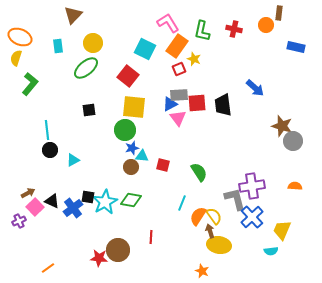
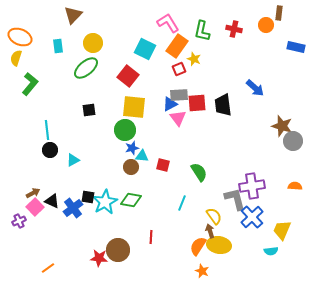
brown arrow at (28, 193): moved 5 px right
orange semicircle at (198, 216): moved 30 px down
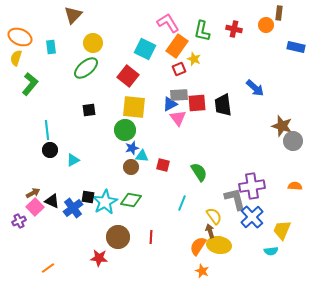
cyan rectangle at (58, 46): moved 7 px left, 1 px down
brown circle at (118, 250): moved 13 px up
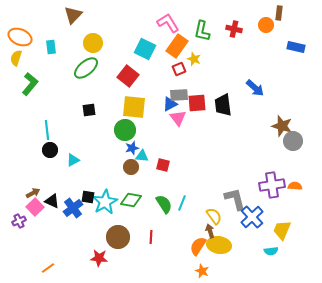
green semicircle at (199, 172): moved 35 px left, 32 px down
purple cross at (252, 186): moved 20 px right, 1 px up
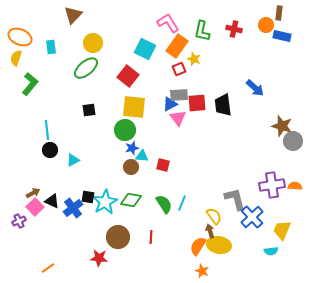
blue rectangle at (296, 47): moved 14 px left, 11 px up
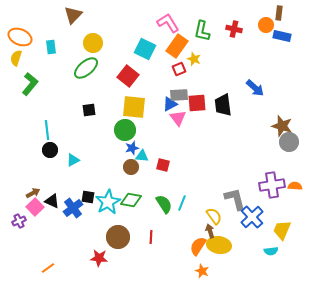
gray circle at (293, 141): moved 4 px left, 1 px down
cyan star at (105, 202): moved 3 px right
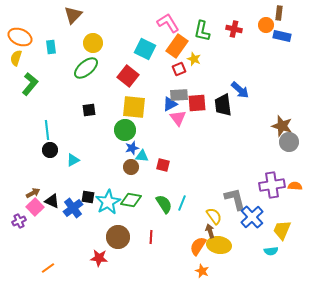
blue arrow at (255, 88): moved 15 px left, 2 px down
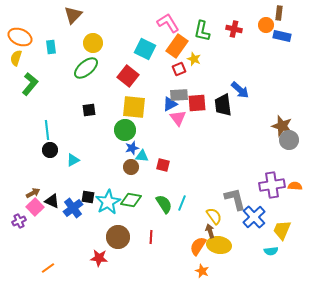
gray circle at (289, 142): moved 2 px up
blue cross at (252, 217): moved 2 px right
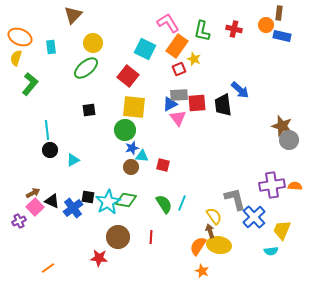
green diamond at (131, 200): moved 5 px left
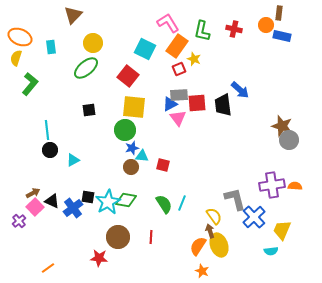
purple cross at (19, 221): rotated 16 degrees counterclockwise
yellow ellipse at (219, 245): rotated 60 degrees clockwise
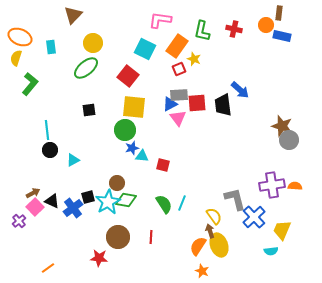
pink L-shape at (168, 23): moved 8 px left, 3 px up; rotated 50 degrees counterclockwise
brown circle at (131, 167): moved 14 px left, 16 px down
black square at (88, 197): rotated 24 degrees counterclockwise
